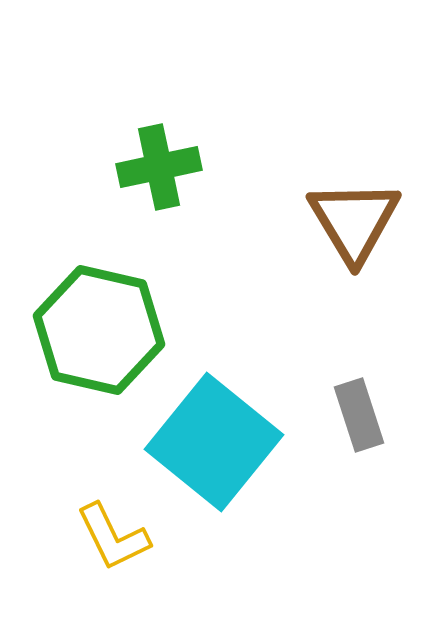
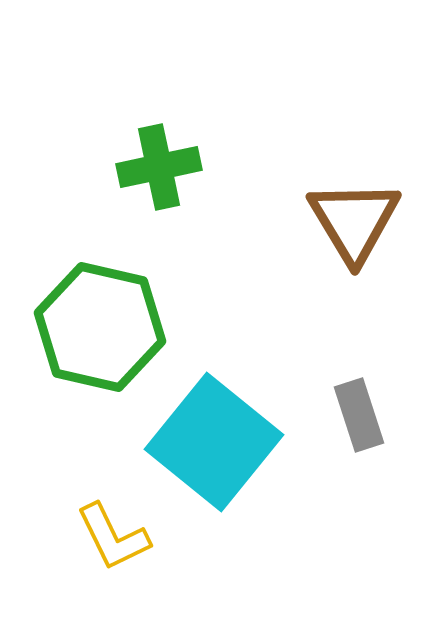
green hexagon: moved 1 px right, 3 px up
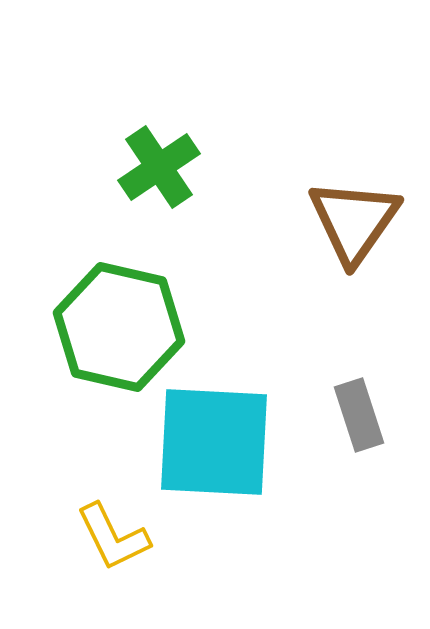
green cross: rotated 22 degrees counterclockwise
brown triangle: rotated 6 degrees clockwise
green hexagon: moved 19 px right
cyan square: rotated 36 degrees counterclockwise
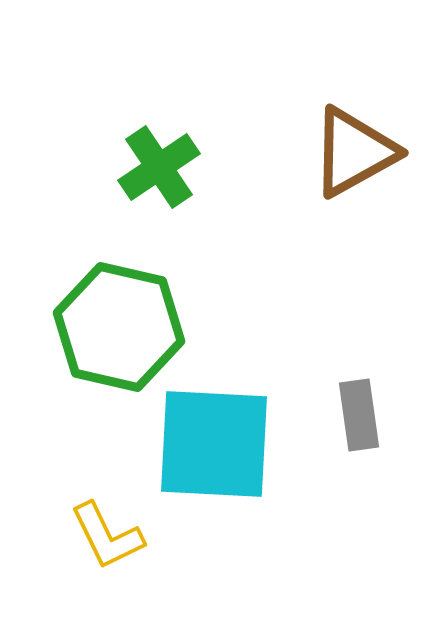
brown triangle: moved 69 px up; rotated 26 degrees clockwise
gray rectangle: rotated 10 degrees clockwise
cyan square: moved 2 px down
yellow L-shape: moved 6 px left, 1 px up
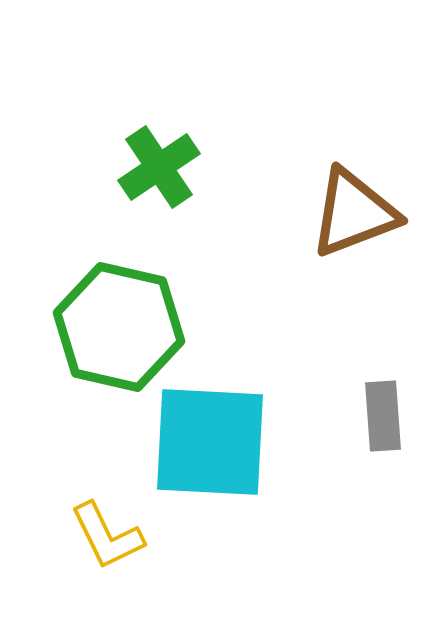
brown triangle: moved 61 px down; rotated 8 degrees clockwise
gray rectangle: moved 24 px right, 1 px down; rotated 4 degrees clockwise
cyan square: moved 4 px left, 2 px up
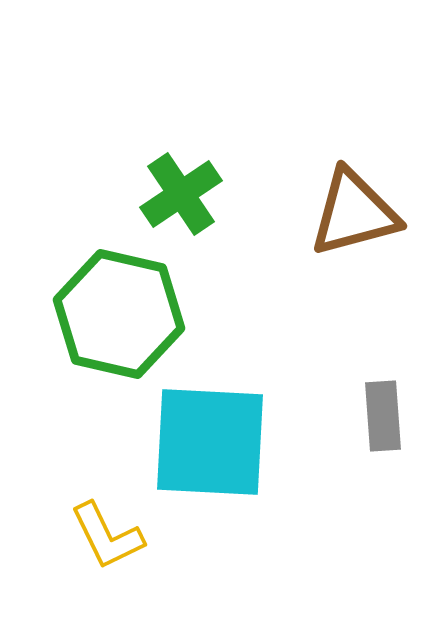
green cross: moved 22 px right, 27 px down
brown triangle: rotated 6 degrees clockwise
green hexagon: moved 13 px up
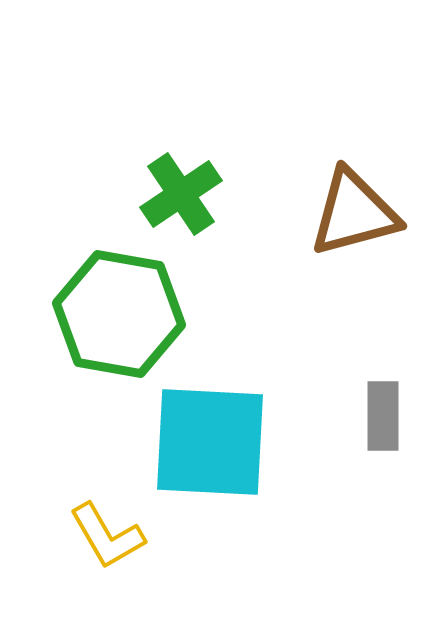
green hexagon: rotated 3 degrees counterclockwise
gray rectangle: rotated 4 degrees clockwise
yellow L-shape: rotated 4 degrees counterclockwise
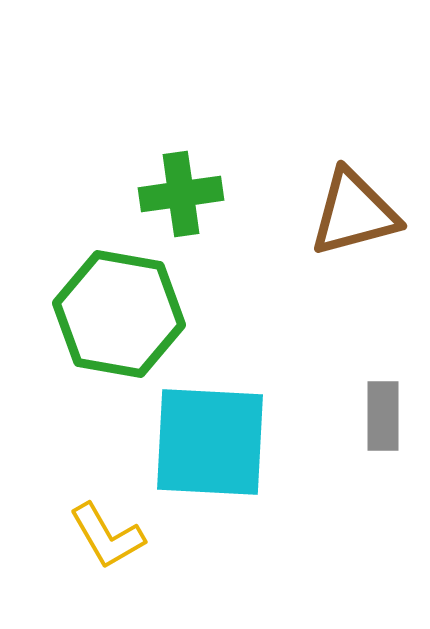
green cross: rotated 26 degrees clockwise
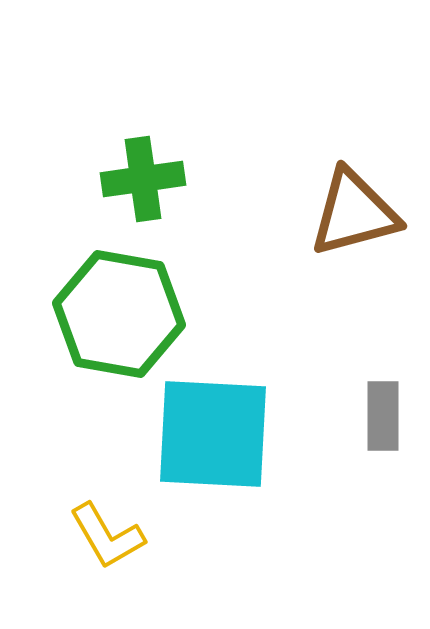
green cross: moved 38 px left, 15 px up
cyan square: moved 3 px right, 8 px up
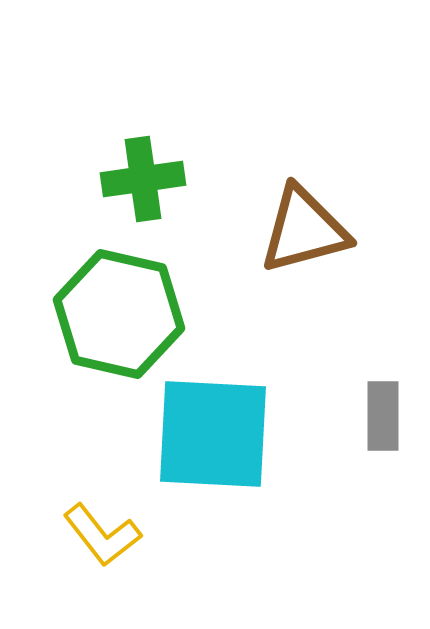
brown triangle: moved 50 px left, 17 px down
green hexagon: rotated 3 degrees clockwise
yellow L-shape: moved 5 px left, 1 px up; rotated 8 degrees counterclockwise
